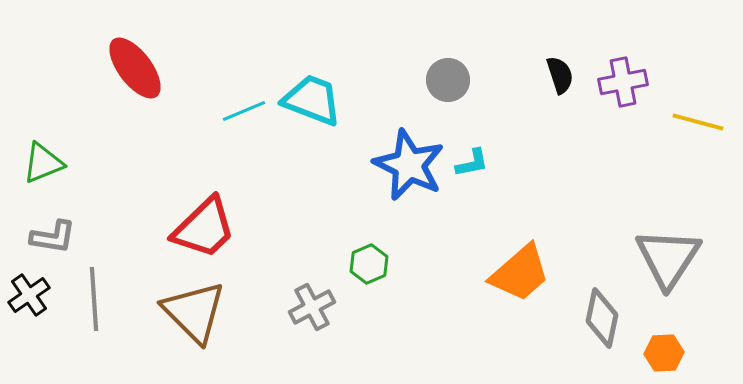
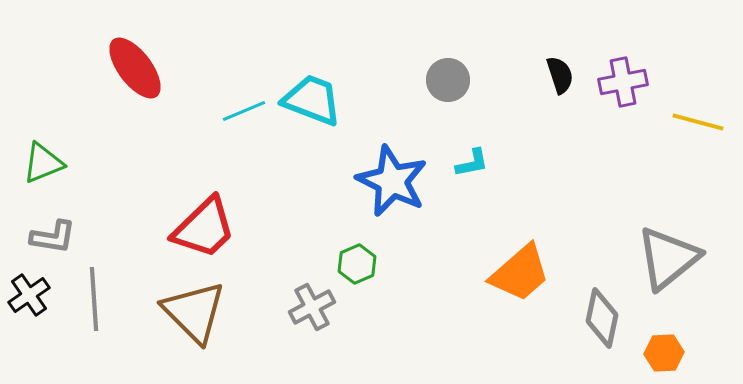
blue star: moved 17 px left, 16 px down
gray triangle: rotated 18 degrees clockwise
green hexagon: moved 12 px left
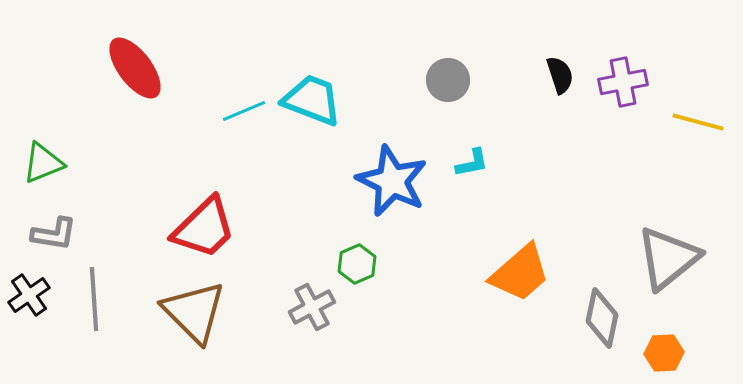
gray L-shape: moved 1 px right, 3 px up
